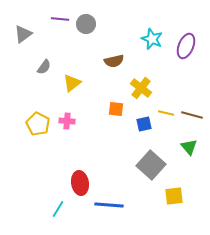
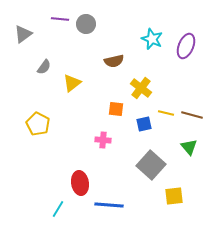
pink cross: moved 36 px right, 19 px down
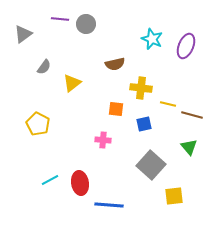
brown semicircle: moved 1 px right, 3 px down
yellow cross: rotated 30 degrees counterclockwise
yellow line: moved 2 px right, 9 px up
cyan line: moved 8 px left, 29 px up; rotated 30 degrees clockwise
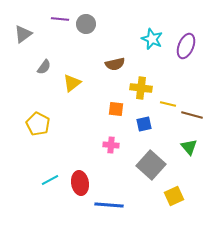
pink cross: moved 8 px right, 5 px down
yellow square: rotated 18 degrees counterclockwise
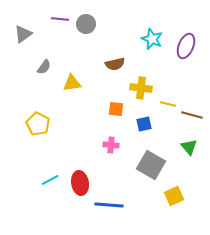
yellow triangle: rotated 30 degrees clockwise
gray square: rotated 12 degrees counterclockwise
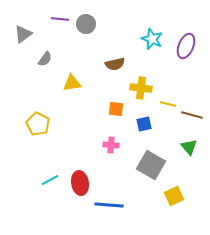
gray semicircle: moved 1 px right, 8 px up
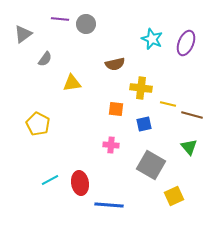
purple ellipse: moved 3 px up
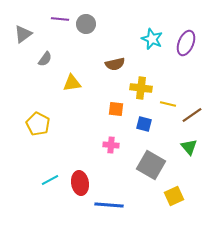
brown line: rotated 50 degrees counterclockwise
blue square: rotated 28 degrees clockwise
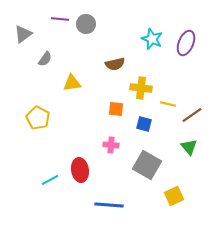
yellow pentagon: moved 6 px up
gray square: moved 4 px left
red ellipse: moved 13 px up
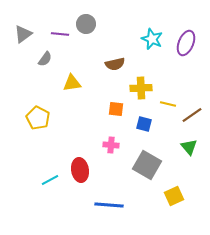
purple line: moved 15 px down
yellow cross: rotated 10 degrees counterclockwise
